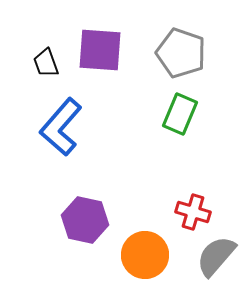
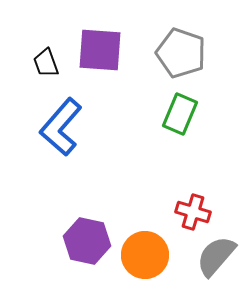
purple hexagon: moved 2 px right, 21 px down
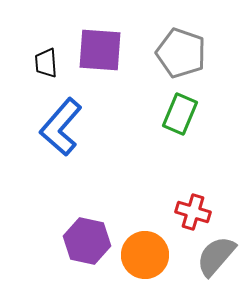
black trapezoid: rotated 16 degrees clockwise
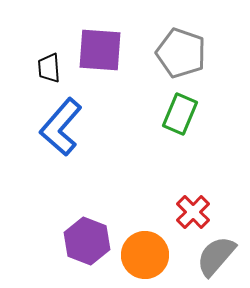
black trapezoid: moved 3 px right, 5 px down
red cross: rotated 28 degrees clockwise
purple hexagon: rotated 9 degrees clockwise
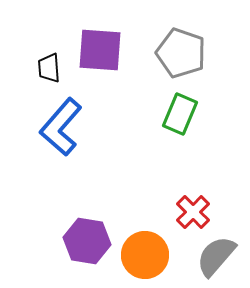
purple hexagon: rotated 12 degrees counterclockwise
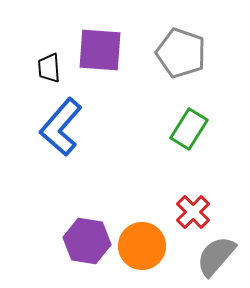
green rectangle: moved 9 px right, 15 px down; rotated 9 degrees clockwise
orange circle: moved 3 px left, 9 px up
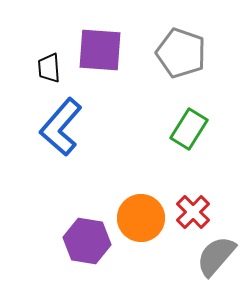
orange circle: moved 1 px left, 28 px up
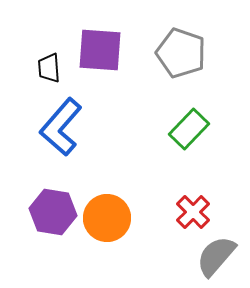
green rectangle: rotated 12 degrees clockwise
orange circle: moved 34 px left
purple hexagon: moved 34 px left, 29 px up
